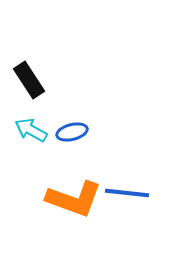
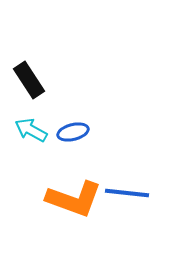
blue ellipse: moved 1 px right
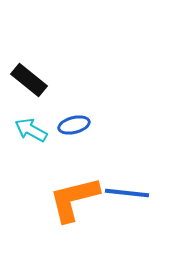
black rectangle: rotated 18 degrees counterclockwise
blue ellipse: moved 1 px right, 7 px up
orange L-shape: rotated 146 degrees clockwise
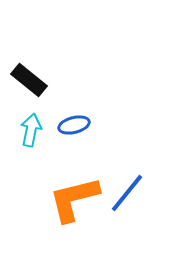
cyan arrow: rotated 72 degrees clockwise
blue line: rotated 57 degrees counterclockwise
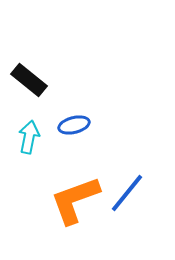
cyan arrow: moved 2 px left, 7 px down
orange L-shape: moved 1 px right, 1 px down; rotated 6 degrees counterclockwise
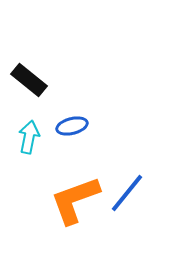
blue ellipse: moved 2 px left, 1 px down
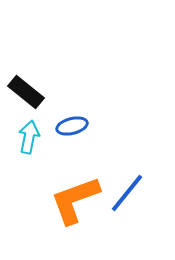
black rectangle: moved 3 px left, 12 px down
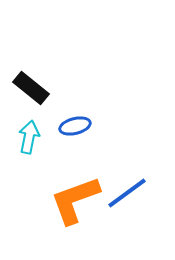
black rectangle: moved 5 px right, 4 px up
blue ellipse: moved 3 px right
blue line: rotated 15 degrees clockwise
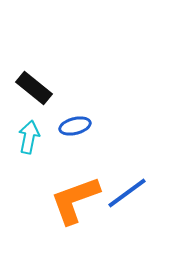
black rectangle: moved 3 px right
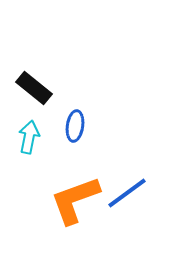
blue ellipse: rotated 68 degrees counterclockwise
